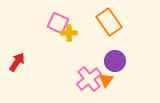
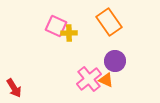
pink square: moved 2 px left, 3 px down
red arrow: moved 3 px left, 26 px down; rotated 114 degrees clockwise
orange triangle: rotated 42 degrees counterclockwise
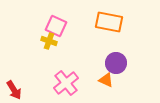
orange rectangle: rotated 44 degrees counterclockwise
yellow cross: moved 20 px left, 8 px down; rotated 21 degrees clockwise
purple circle: moved 1 px right, 2 px down
pink cross: moved 23 px left, 4 px down
red arrow: moved 2 px down
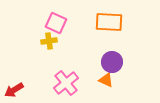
orange rectangle: rotated 8 degrees counterclockwise
pink square: moved 3 px up
yellow cross: rotated 28 degrees counterclockwise
purple circle: moved 4 px left, 1 px up
red arrow: rotated 90 degrees clockwise
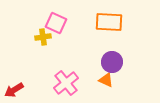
yellow cross: moved 6 px left, 4 px up
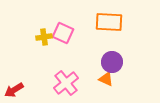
pink square: moved 7 px right, 10 px down
yellow cross: moved 1 px right
orange triangle: moved 1 px up
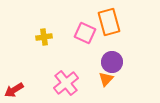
orange rectangle: rotated 72 degrees clockwise
pink square: moved 22 px right
orange triangle: rotated 49 degrees clockwise
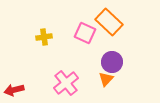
orange rectangle: rotated 32 degrees counterclockwise
red arrow: rotated 18 degrees clockwise
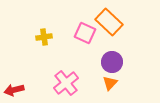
orange triangle: moved 4 px right, 4 px down
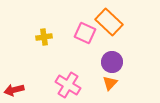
pink cross: moved 2 px right, 2 px down; rotated 20 degrees counterclockwise
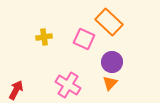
pink square: moved 1 px left, 6 px down
red arrow: moved 2 px right; rotated 132 degrees clockwise
